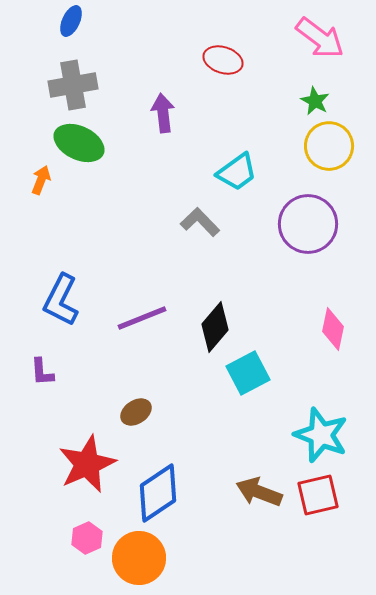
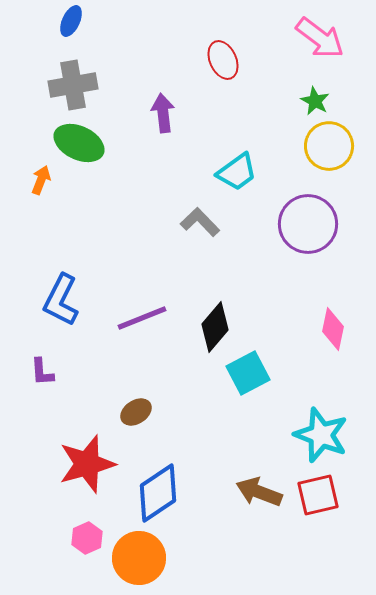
red ellipse: rotated 48 degrees clockwise
red star: rotated 8 degrees clockwise
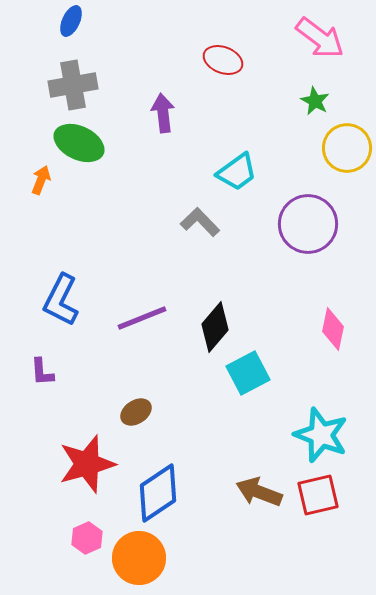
red ellipse: rotated 45 degrees counterclockwise
yellow circle: moved 18 px right, 2 px down
